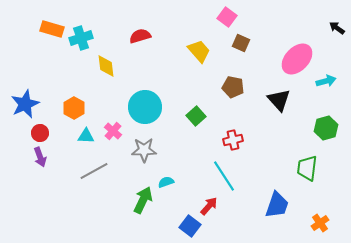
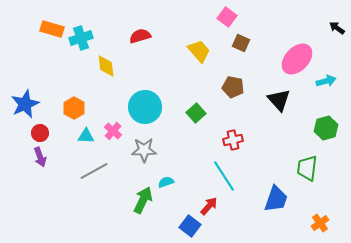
green square: moved 3 px up
blue trapezoid: moved 1 px left, 6 px up
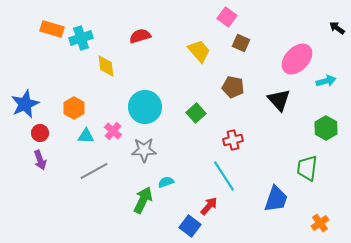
green hexagon: rotated 15 degrees counterclockwise
purple arrow: moved 3 px down
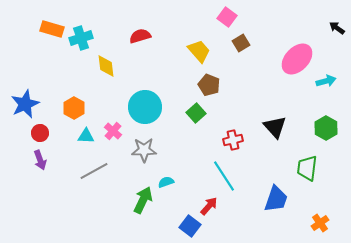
brown square: rotated 36 degrees clockwise
brown pentagon: moved 24 px left, 2 px up; rotated 10 degrees clockwise
black triangle: moved 4 px left, 27 px down
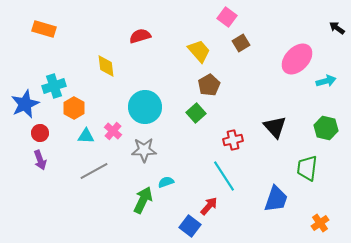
orange rectangle: moved 8 px left
cyan cross: moved 27 px left, 48 px down
brown pentagon: rotated 20 degrees clockwise
green hexagon: rotated 15 degrees counterclockwise
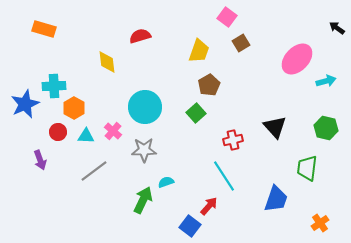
yellow trapezoid: rotated 60 degrees clockwise
yellow diamond: moved 1 px right, 4 px up
cyan cross: rotated 15 degrees clockwise
red circle: moved 18 px right, 1 px up
gray line: rotated 8 degrees counterclockwise
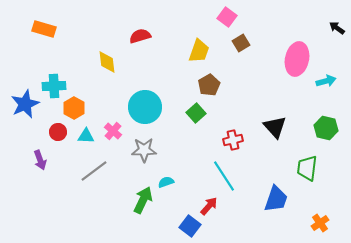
pink ellipse: rotated 32 degrees counterclockwise
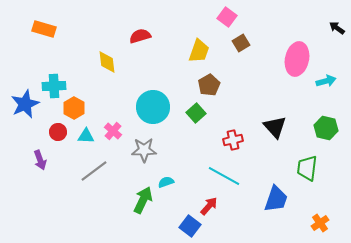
cyan circle: moved 8 px right
cyan line: rotated 28 degrees counterclockwise
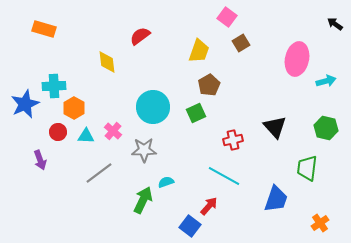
black arrow: moved 2 px left, 4 px up
red semicircle: rotated 20 degrees counterclockwise
green square: rotated 18 degrees clockwise
gray line: moved 5 px right, 2 px down
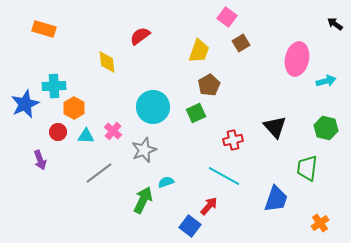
gray star: rotated 20 degrees counterclockwise
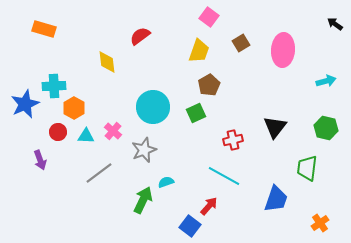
pink square: moved 18 px left
pink ellipse: moved 14 px left, 9 px up; rotated 8 degrees counterclockwise
black triangle: rotated 20 degrees clockwise
